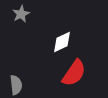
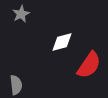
white diamond: rotated 10 degrees clockwise
red semicircle: moved 15 px right, 8 px up
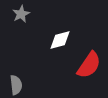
white diamond: moved 2 px left, 2 px up
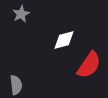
white diamond: moved 4 px right
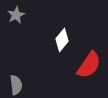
gray star: moved 5 px left, 1 px down
white diamond: moved 2 px left; rotated 35 degrees counterclockwise
